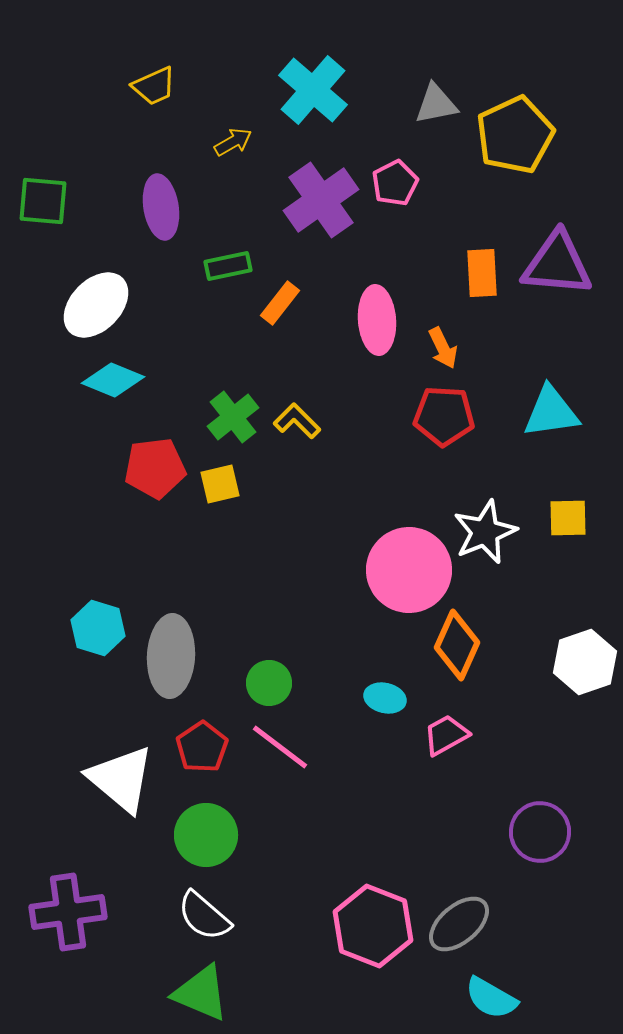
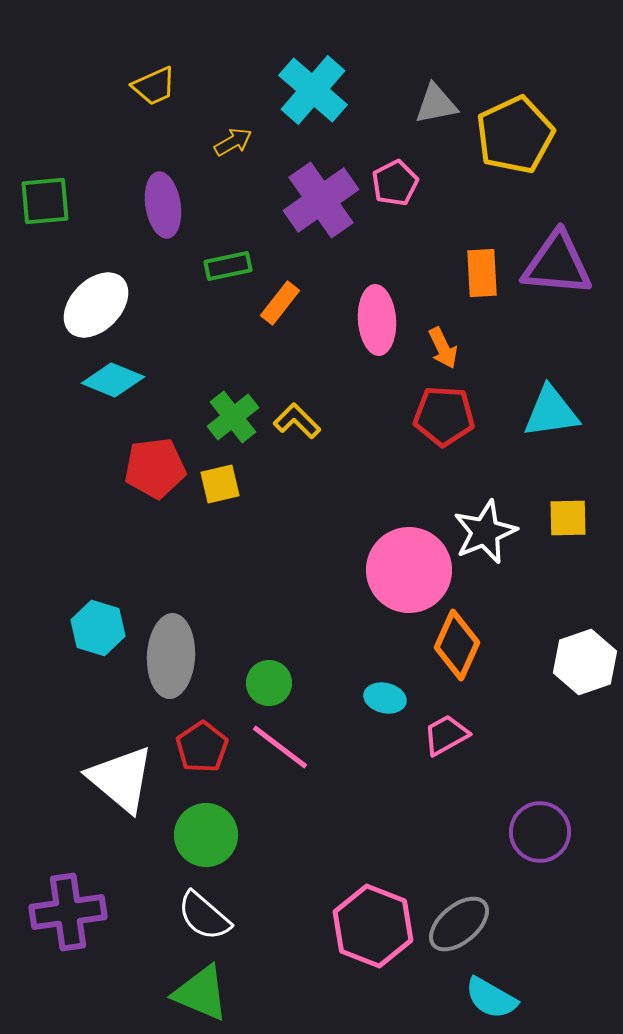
green square at (43, 201): moved 2 px right; rotated 10 degrees counterclockwise
purple ellipse at (161, 207): moved 2 px right, 2 px up
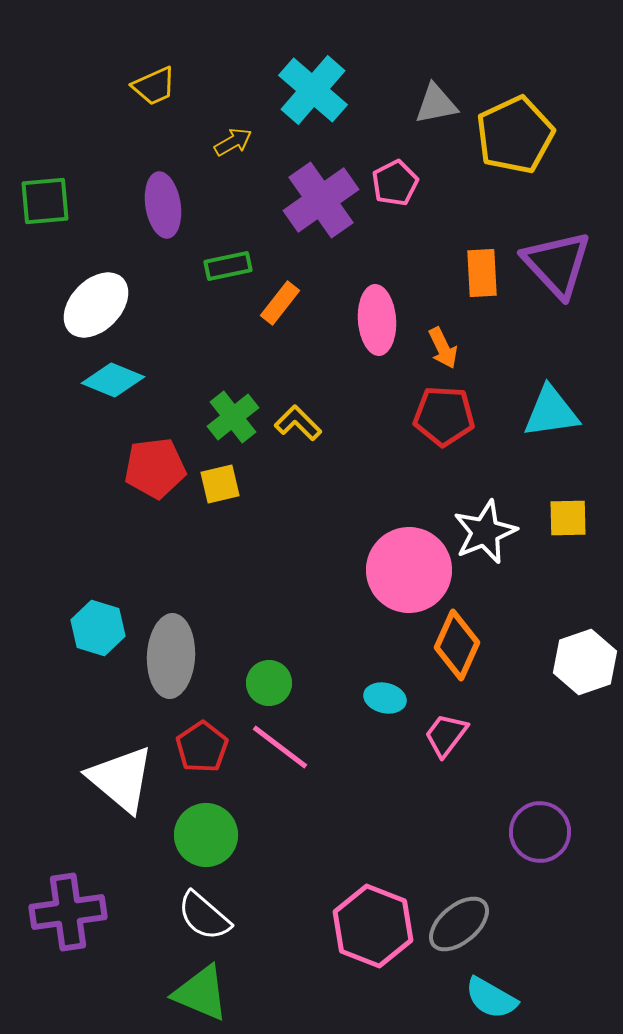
purple triangle at (557, 264): rotated 42 degrees clockwise
yellow L-shape at (297, 421): moved 1 px right, 2 px down
pink trapezoid at (446, 735): rotated 24 degrees counterclockwise
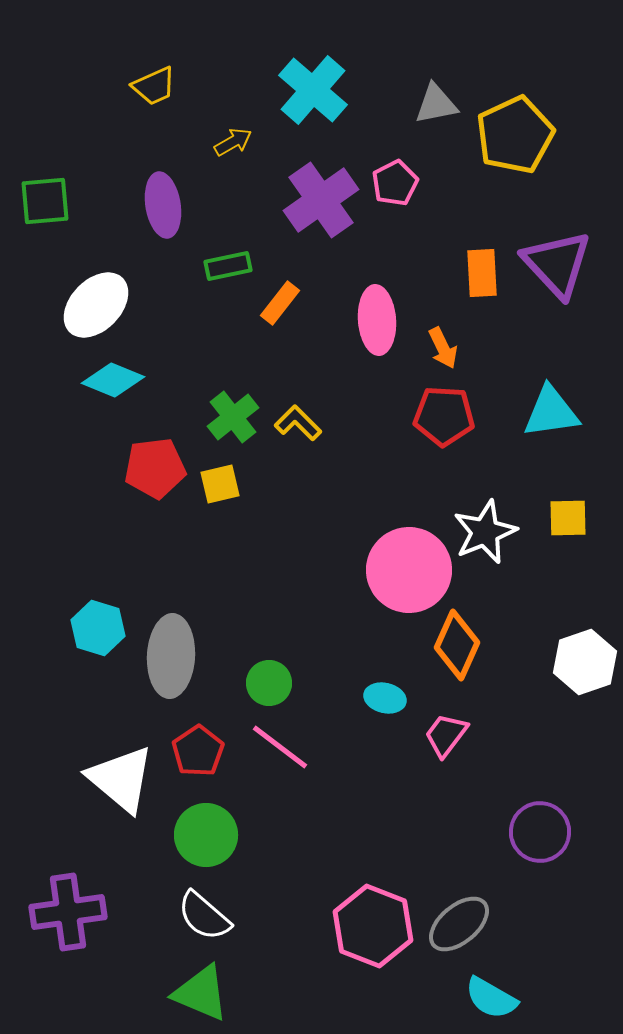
red pentagon at (202, 747): moved 4 px left, 4 px down
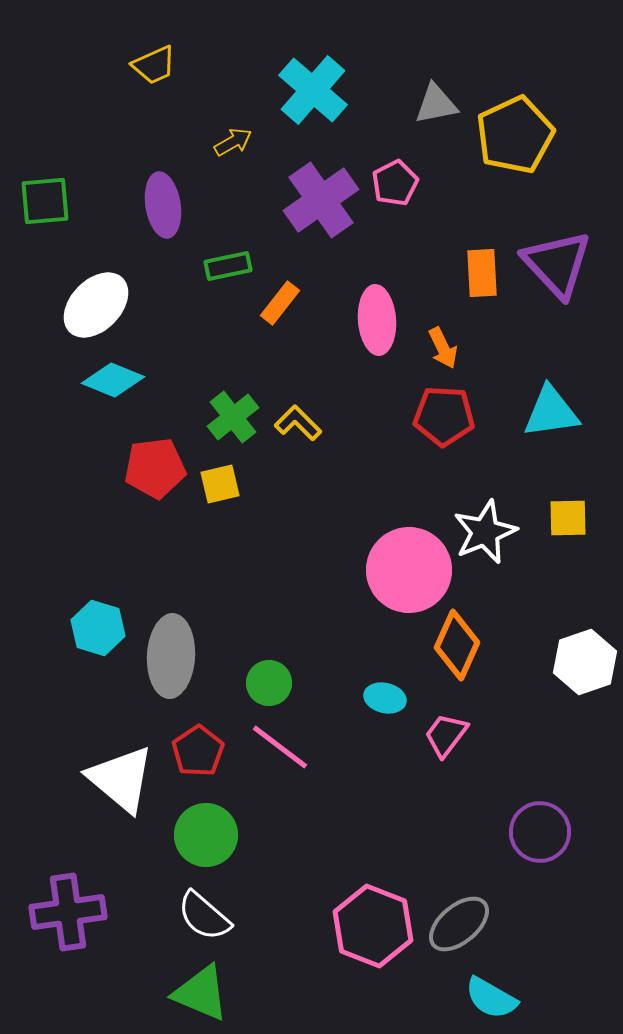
yellow trapezoid at (154, 86): moved 21 px up
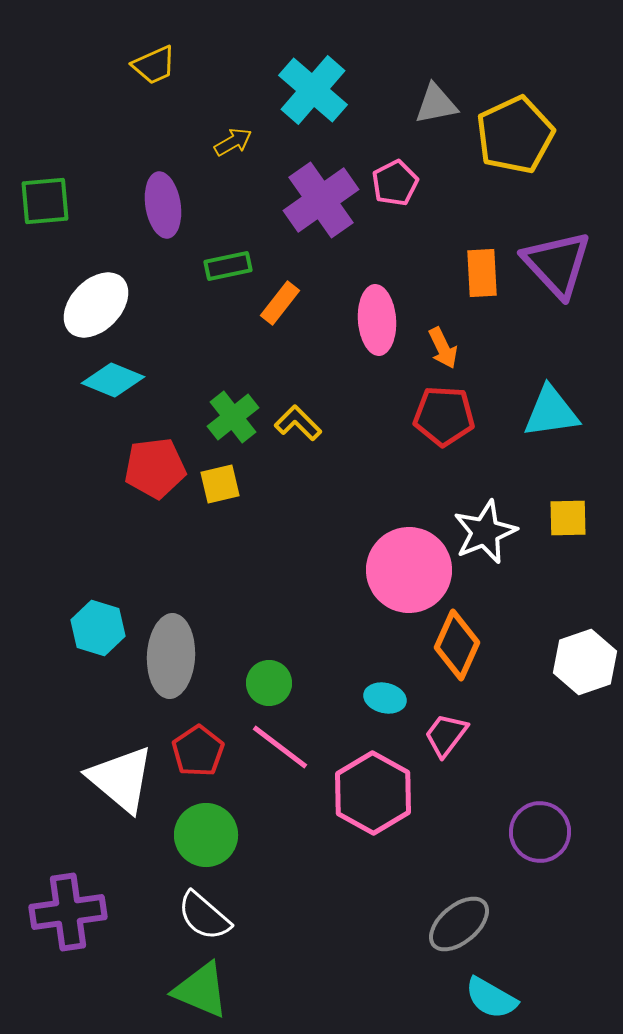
pink hexagon at (373, 926): moved 133 px up; rotated 8 degrees clockwise
green triangle at (201, 993): moved 3 px up
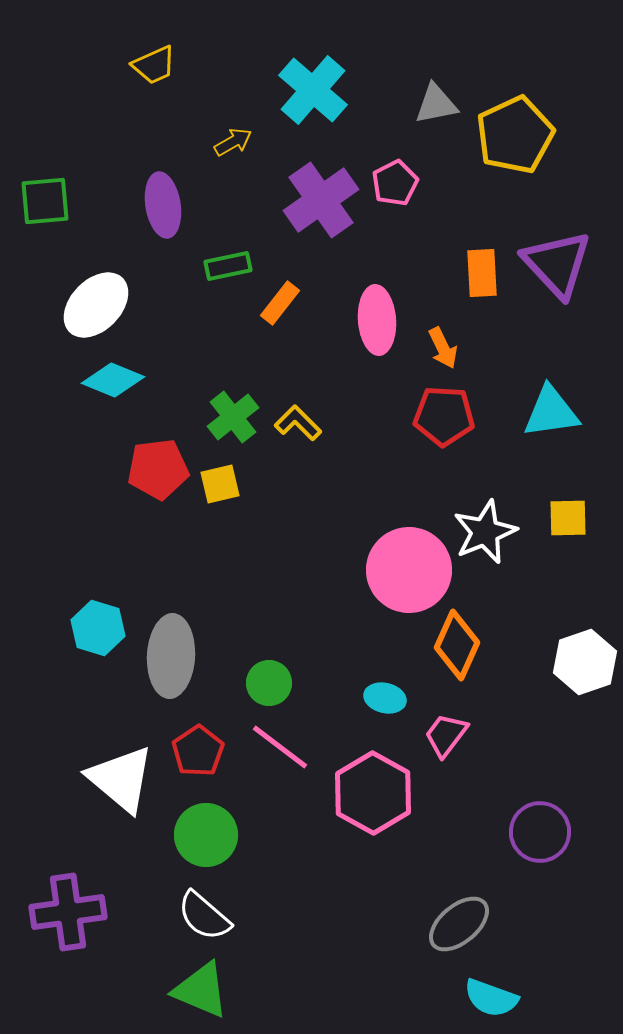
red pentagon at (155, 468): moved 3 px right, 1 px down
cyan semicircle at (491, 998): rotated 10 degrees counterclockwise
